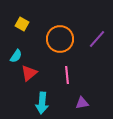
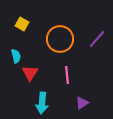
cyan semicircle: rotated 48 degrees counterclockwise
red triangle: moved 1 px right; rotated 18 degrees counterclockwise
purple triangle: rotated 24 degrees counterclockwise
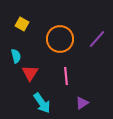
pink line: moved 1 px left, 1 px down
cyan arrow: rotated 40 degrees counterclockwise
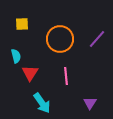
yellow square: rotated 32 degrees counterclockwise
purple triangle: moved 8 px right; rotated 24 degrees counterclockwise
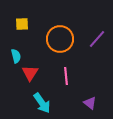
purple triangle: rotated 24 degrees counterclockwise
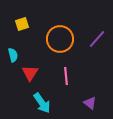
yellow square: rotated 16 degrees counterclockwise
cyan semicircle: moved 3 px left, 1 px up
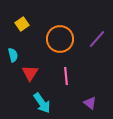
yellow square: rotated 16 degrees counterclockwise
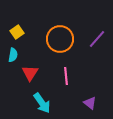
yellow square: moved 5 px left, 8 px down
cyan semicircle: rotated 24 degrees clockwise
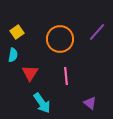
purple line: moved 7 px up
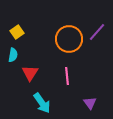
orange circle: moved 9 px right
pink line: moved 1 px right
purple triangle: rotated 16 degrees clockwise
